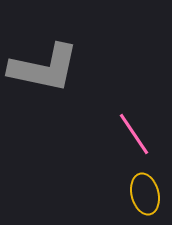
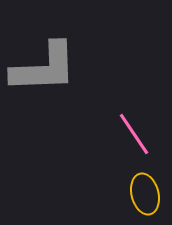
gray L-shape: rotated 14 degrees counterclockwise
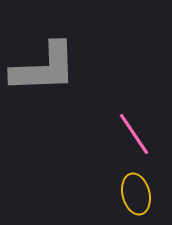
yellow ellipse: moved 9 px left
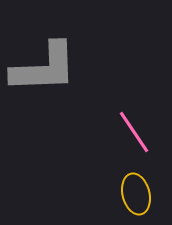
pink line: moved 2 px up
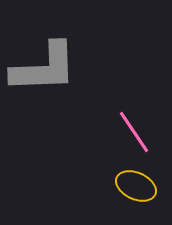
yellow ellipse: moved 8 px up; rotated 51 degrees counterclockwise
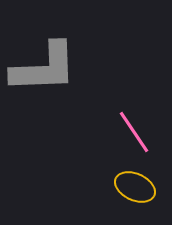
yellow ellipse: moved 1 px left, 1 px down
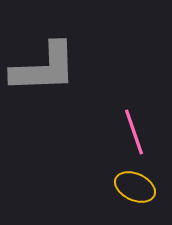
pink line: rotated 15 degrees clockwise
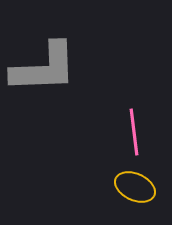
pink line: rotated 12 degrees clockwise
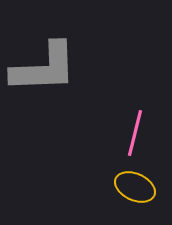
pink line: moved 1 px right, 1 px down; rotated 21 degrees clockwise
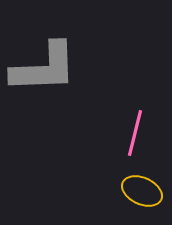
yellow ellipse: moved 7 px right, 4 px down
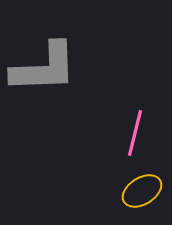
yellow ellipse: rotated 57 degrees counterclockwise
